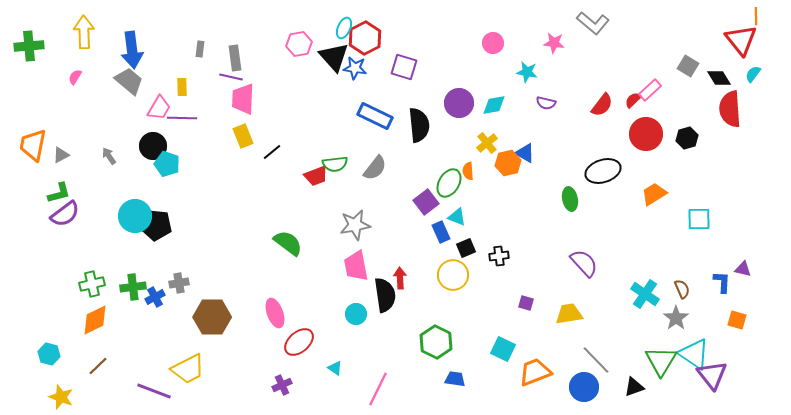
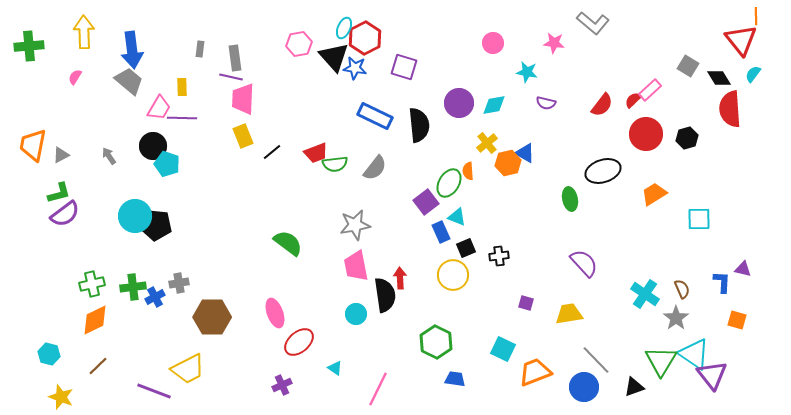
red trapezoid at (316, 176): moved 23 px up
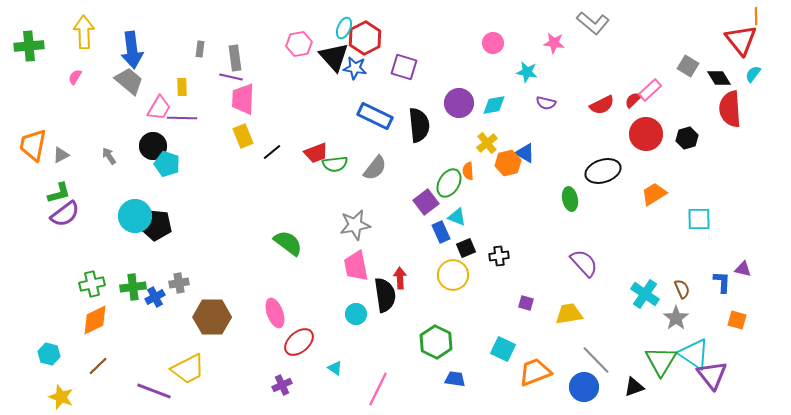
red semicircle at (602, 105): rotated 25 degrees clockwise
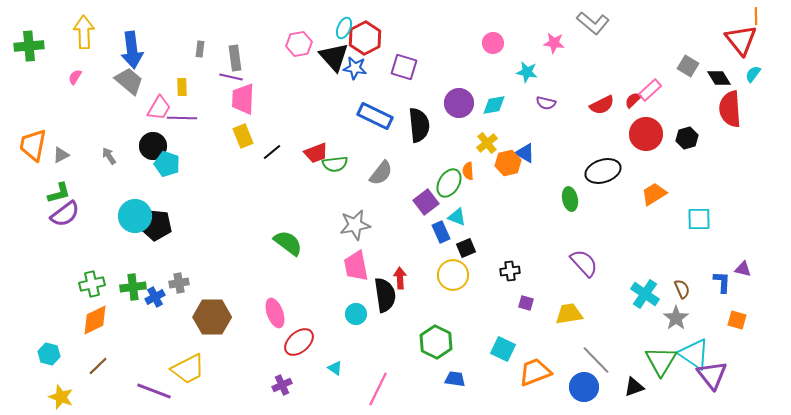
gray semicircle at (375, 168): moved 6 px right, 5 px down
black cross at (499, 256): moved 11 px right, 15 px down
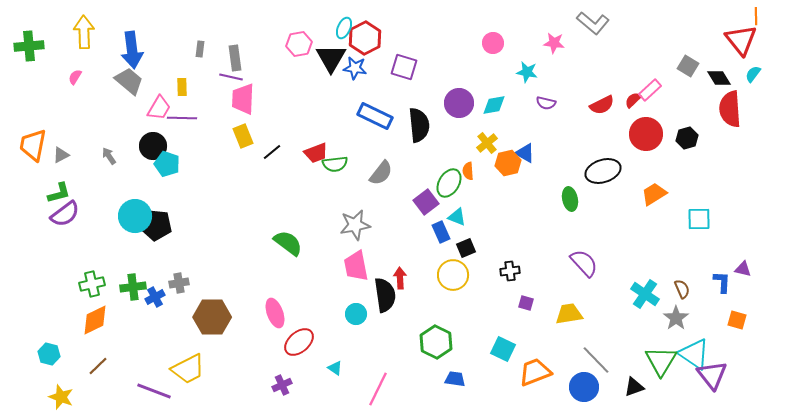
black triangle at (334, 57): moved 3 px left, 1 px down; rotated 12 degrees clockwise
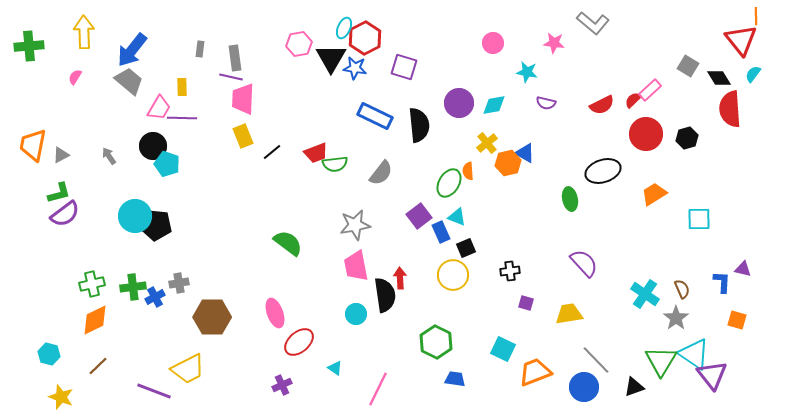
blue arrow at (132, 50): rotated 45 degrees clockwise
purple square at (426, 202): moved 7 px left, 14 px down
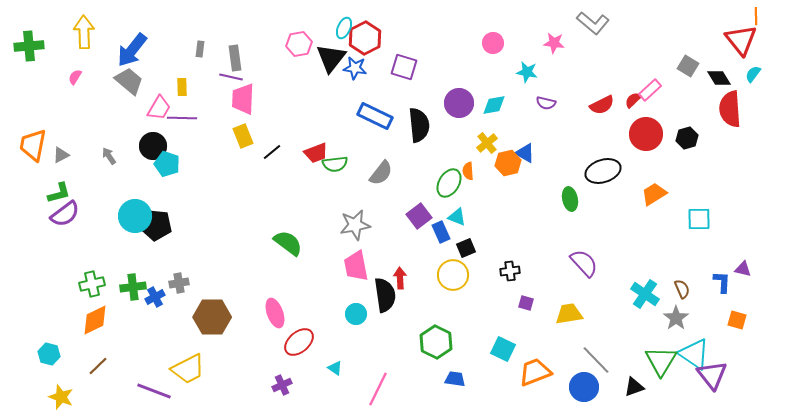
black triangle at (331, 58): rotated 8 degrees clockwise
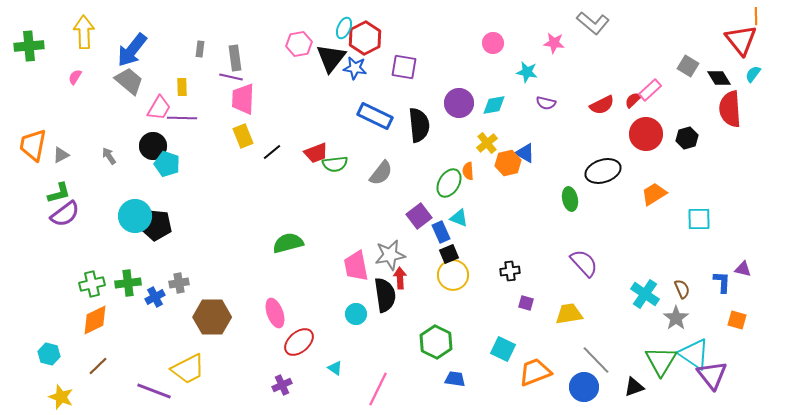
purple square at (404, 67): rotated 8 degrees counterclockwise
cyan triangle at (457, 217): moved 2 px right, 1 px down
gray star at (355, 225): moved 35 px right, 30 px down
green semicircle at (288, 243): rotated 52 degrees counterclockwise
black square at (466, 248): moved 17 px left, 6 px down
green cross at (133, 287): moved 5 px left, 4 px up
